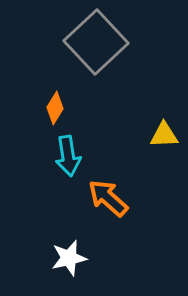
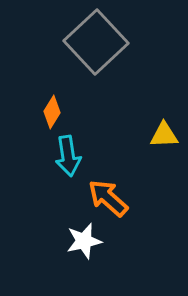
orange diamond: moved 3 px left, 4 px down
white star: moved 15 px right, 17 px up
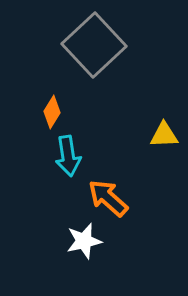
gray square: moved 2 px left, 3 px down
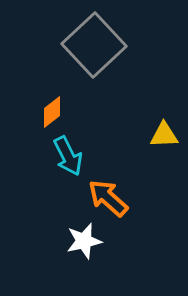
orange diamond: rotated 20 degrees clockwise
cyan arrow: rotated 18 degrees counterclockwise
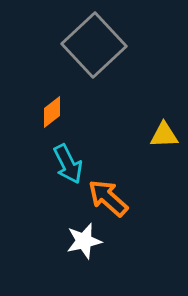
cyan arrow: moved 8 px down
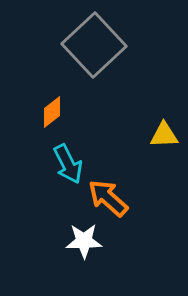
white star: rotated 12 degrees clockwise
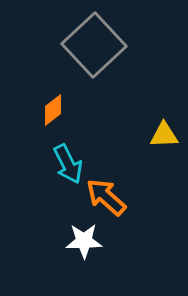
orange diamond: moved 1 px right, 2 px up
orange arrow: moved 2 px left, 1 px up
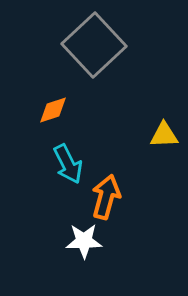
orange diamond: rotated 20 degrees clockwise
orange arrow: rotated 63 degrees clockwise
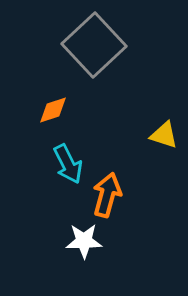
yellow triangle: rotated 20 degrees clockwise
orange arrow: moved 1 px right, 2 px up
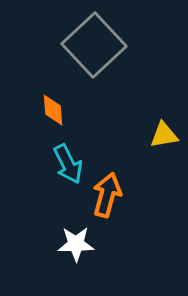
orange diamond: rotated 76 degrees counterclockwise
yellow triangle: rotated 28 degrees counterclockwise
white star: moved 8 px left, 3 px down
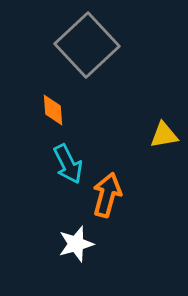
gray square: moved 7 px left
white star: rotated 15 degrees counterclockwise
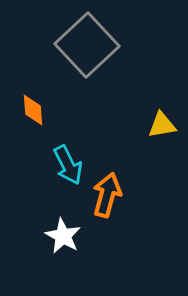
orange diamond: moved 20 px left
yellow triangle: moved 2 px left, 10 px up
cyan arrow: moved 1 px down
white star: moved 13 px left, 8 px up; rotated 27 degrees counterclockwise
